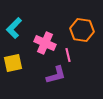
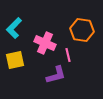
yellow square: moved 2 px right, 3 px up
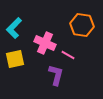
orange hexagon: moved 5 px up
pink line: rotated 48 degrees counterclockwise
yellow square: moved 1 px up
purple L-shape: rotated 60 degrees counterclockwise
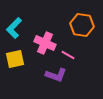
purple L-shape: rotated 95 degrees clockwise
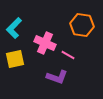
purple L-shape: moved 1 px right, 2 px down
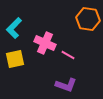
orange hexagon: moved 6 px right, 6 px up
purple L-shape: moved 9 px right, 8 px down
